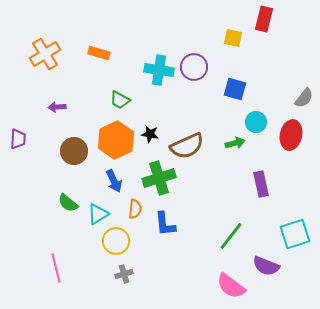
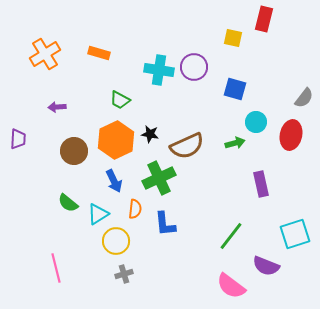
green cross: rotated 8 degrees counterclockwise
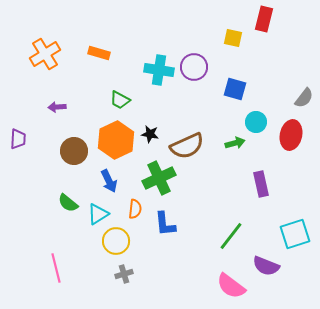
blue arrow: moved 5 px left
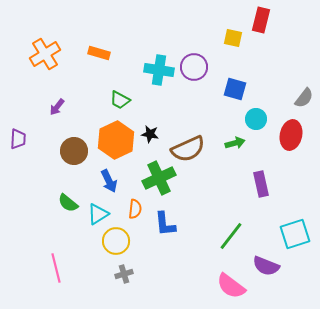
red rectangle: moved 3 px left, 1 px down
purple arrow: rotated 48 degrees counterclockwise
cyan circle: moved 3 px up
brown semicircle: moved 1 px right, 3 px down
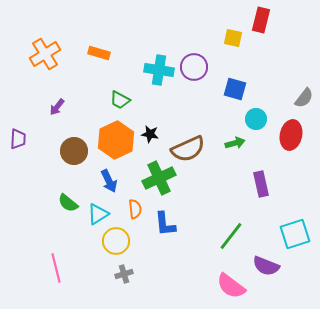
orange semicircle: rotated 12 degrees counterclockwise
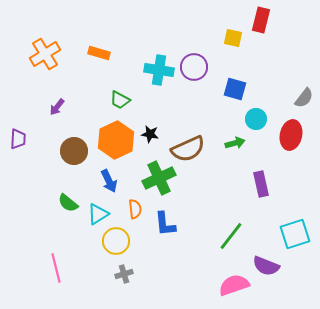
pink semicircle: moved 3 px right, 1 px up; rotated 124 degrees clockwise
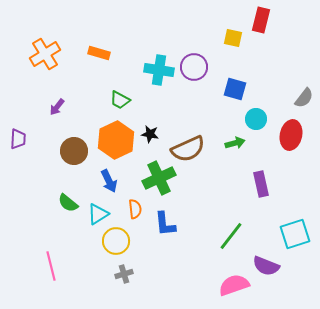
pink line: moved 5 px left, 2 px up
